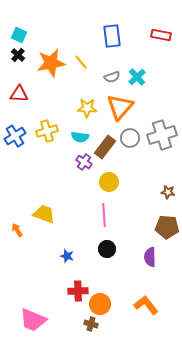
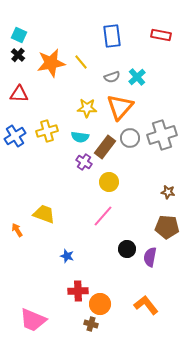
pink line: moved 1 px left, 1 px down; rotated 45 degrees clockwise
black circle: moved 20 px right
purple semicircle: rotated 12 degrees clockwise
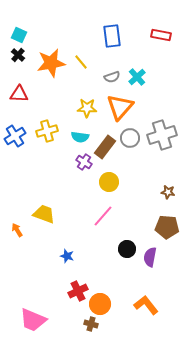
red cross: rotated 24 degrees counterclockwise
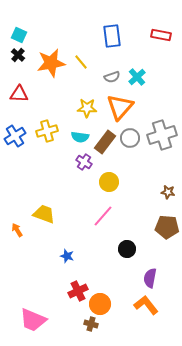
brown rectangle: moved 5 px up
purple semicircle: moved 21 px down
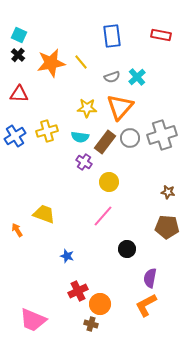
orange L-shape: rotated 80 degrees counterclockwise
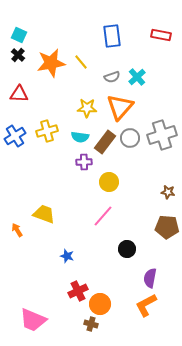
purple cross: rotated 35 degrees counterclockwise
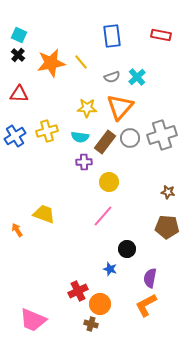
blue star: moved 43 px right, 13 px down
